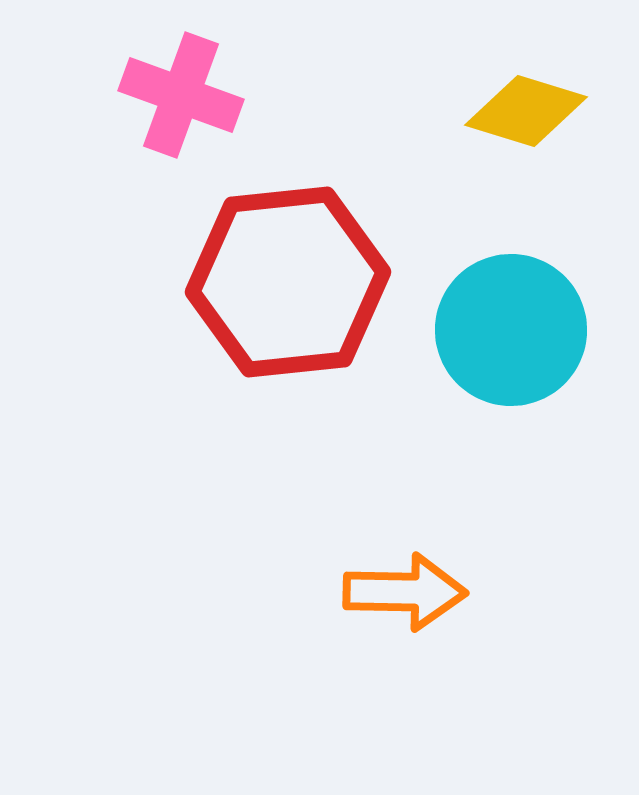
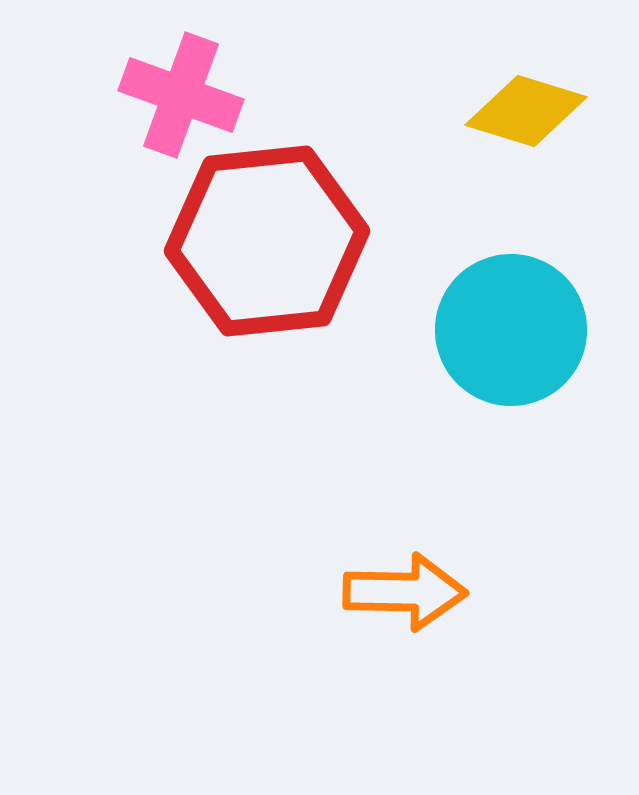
red hexagon: moved 21 px left, 41 px up
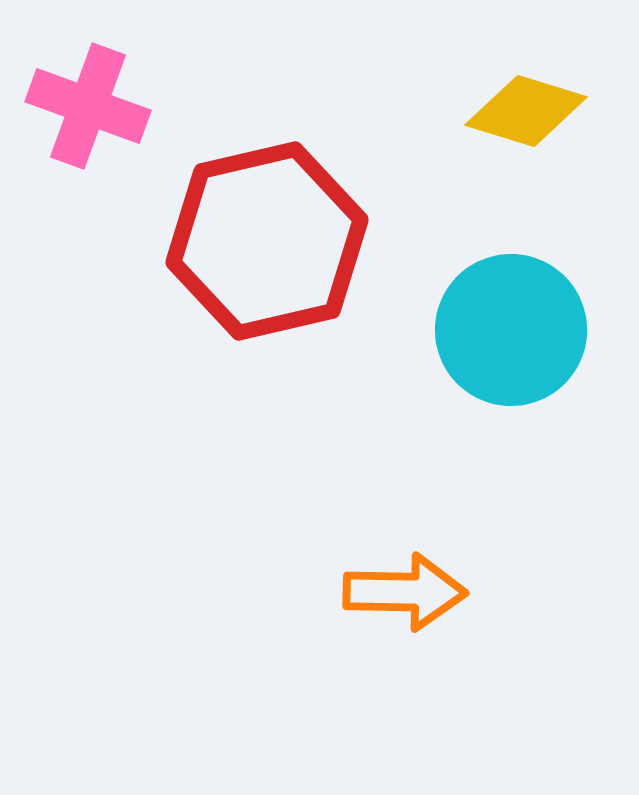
pink cross: moved 93 px left, 11 px down
red hexagon: rotated 7 degrees counterclockwise
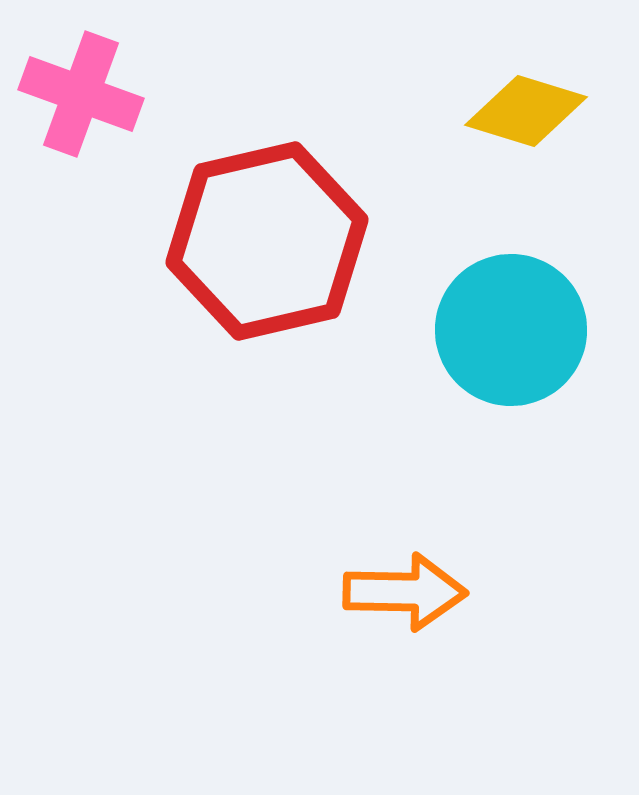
pink cross: moved 7 px left, 12 px up
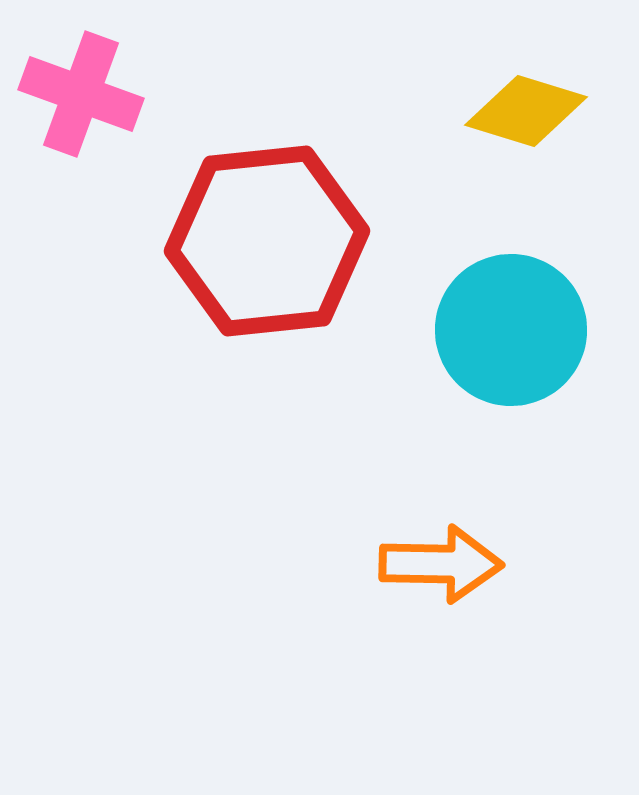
red hexagon: rotated 7 degrees clockwise
orange arrow: moved 36 px right, 28 px up
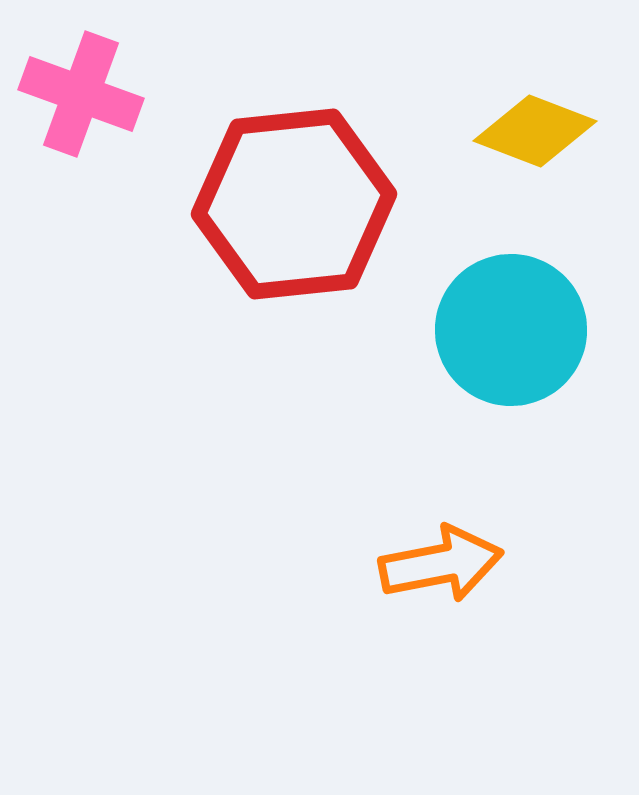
yellow diamond: moved 9 px right, 20 px down; rotated 4 degrees clockwise
red hexagon: moved 27 px right, 37 px up
orange arrow: rotated 12 degrees counterclockwise
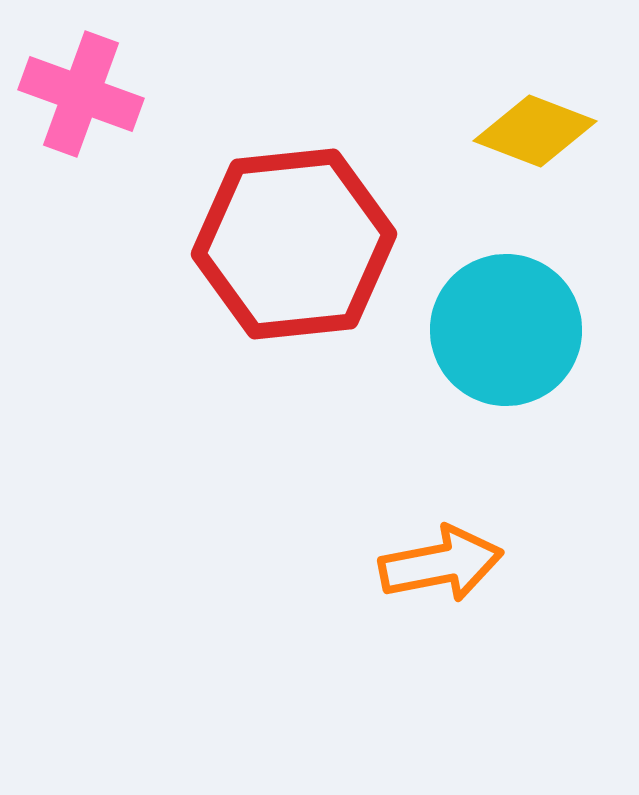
red hexagon: moved 40 px down
cyan circle: moved 5 px left
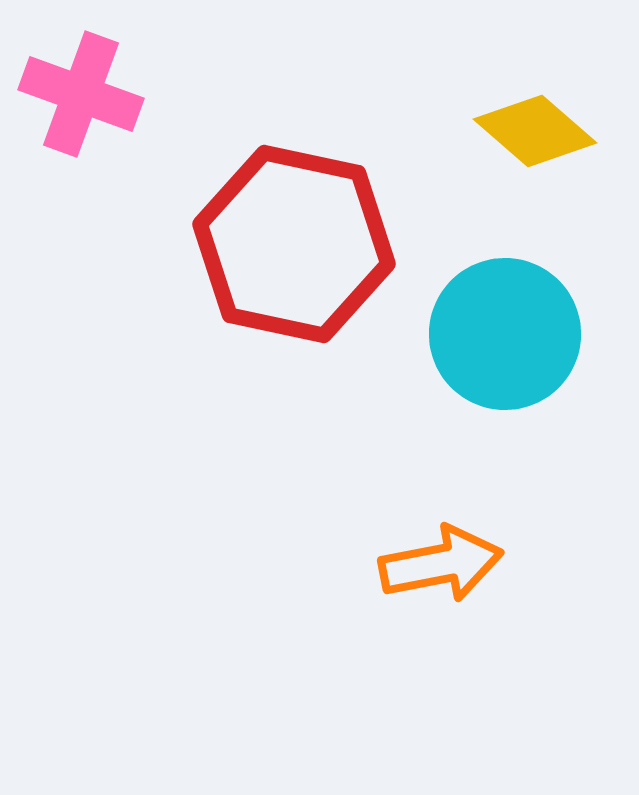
yellow diamond: rotated 20 degrees clockwise
red hexagon: rotated 18 degrees clockwise
cyan circle: moved 1 px left, 4 px down
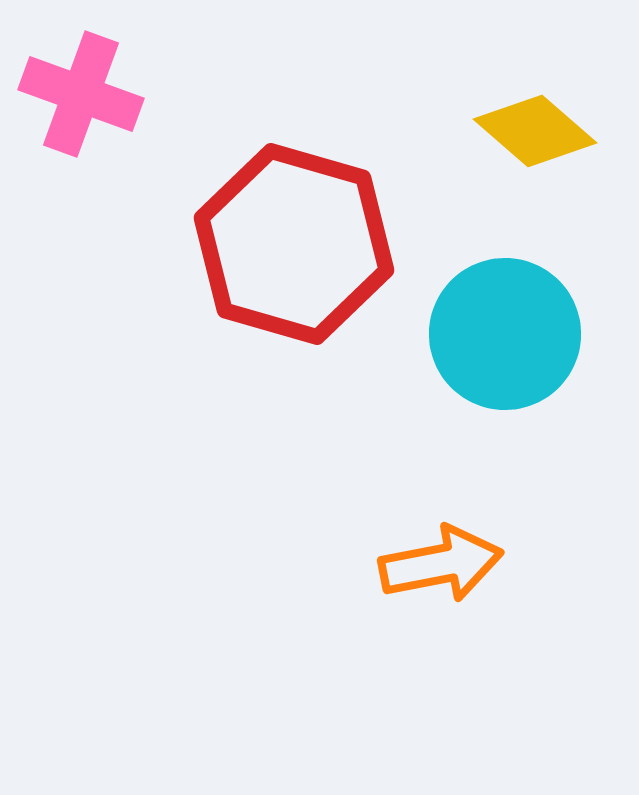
red hexagon: rotated 4 degrees clockwise
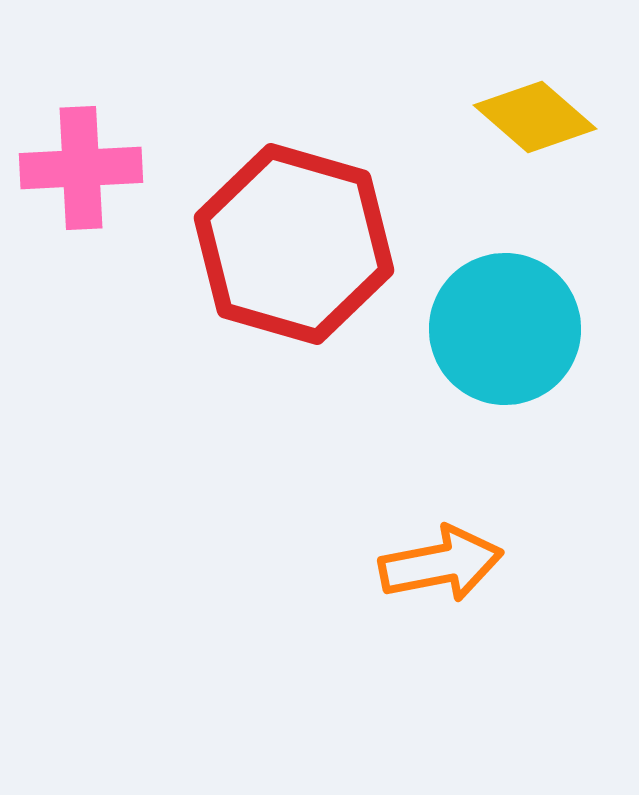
pink cross: moved 74 px down; rotated 23 degrees counterclockwise
yellow diamond: moved 14 px up
cyan circle: moved 5 px up
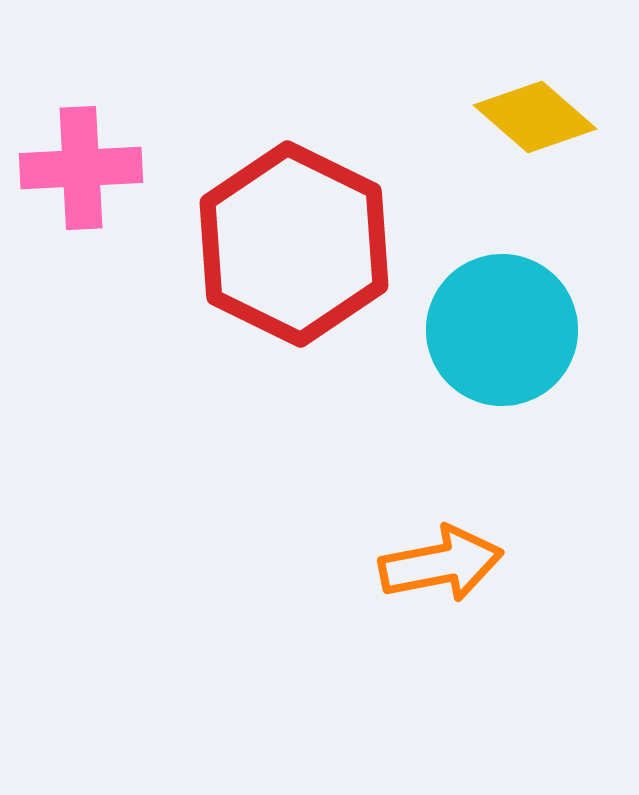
red hexagon: rotated 10 degrees clockwise
cyan circle: moved 3 px left, 1 px down
